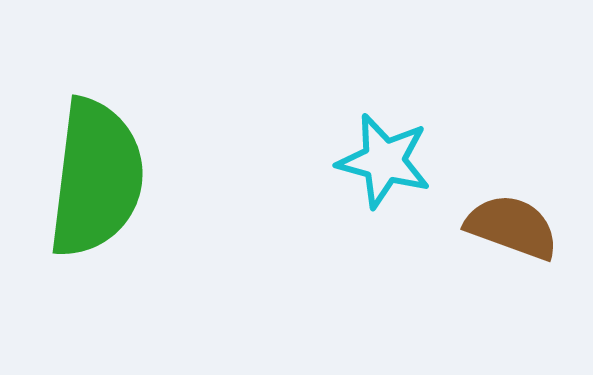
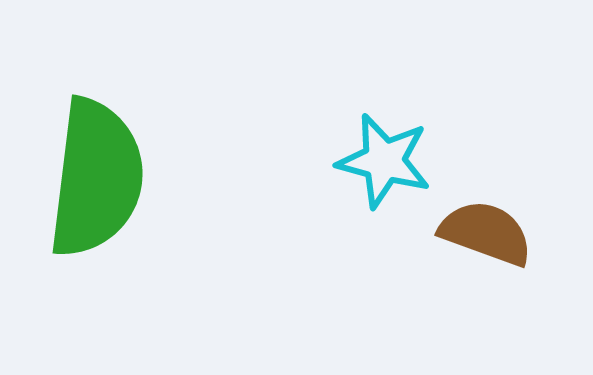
brown semicircle: moved 26 px left, 6 px down
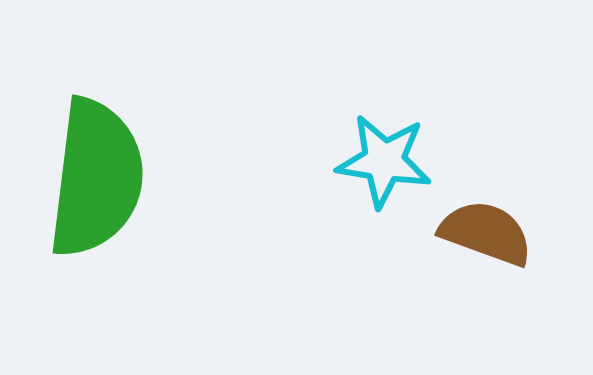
cyan star: rotated 6 degrees counterclockwise
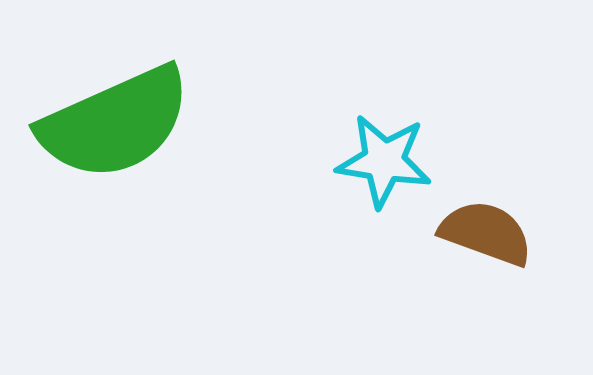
green semicircle: moved 19 px right, 55 px up; rotated 59 degrees clockwise
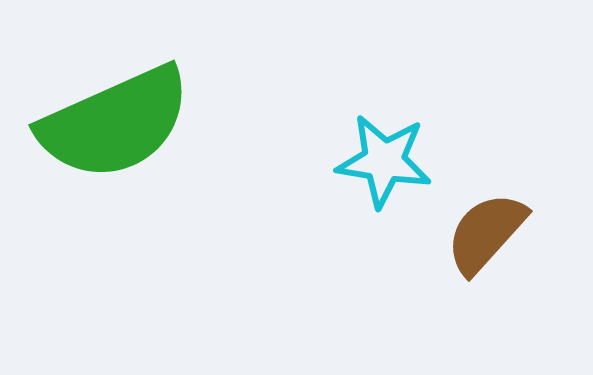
brown semicircle: rotated 68 degrees counterclockwise
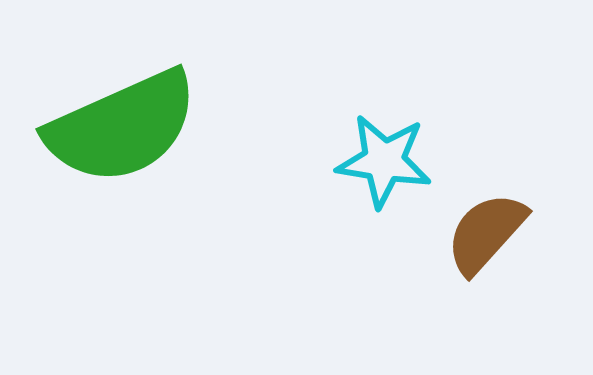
green semicircle: moved 7 px right, 4 px down
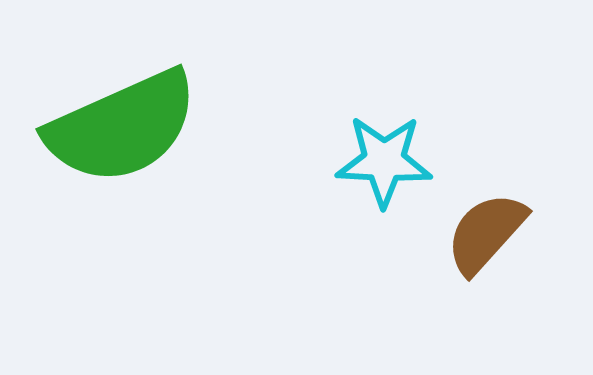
cyan star: rotated 6 degrees counterclockwise
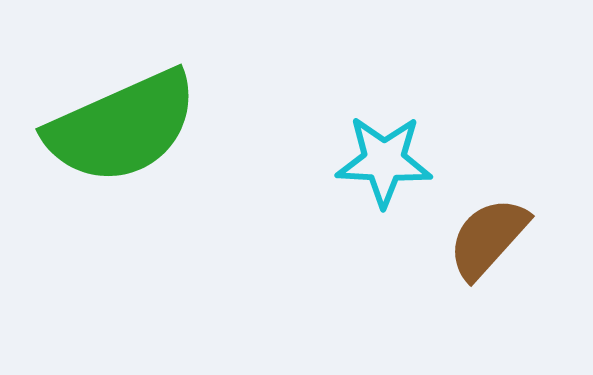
brown semicircle: moved 2 px right, 5 px down
